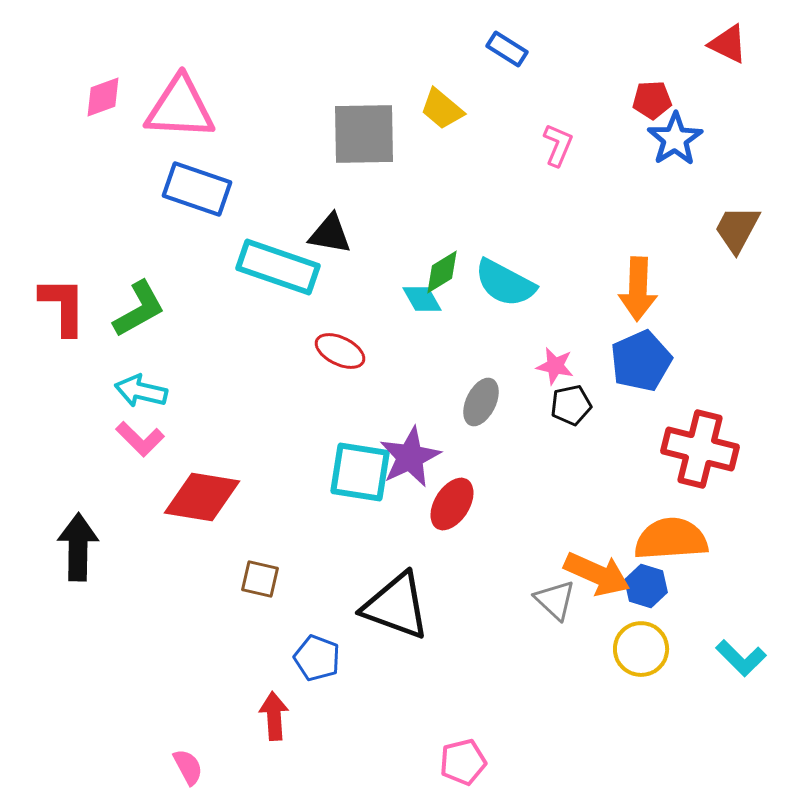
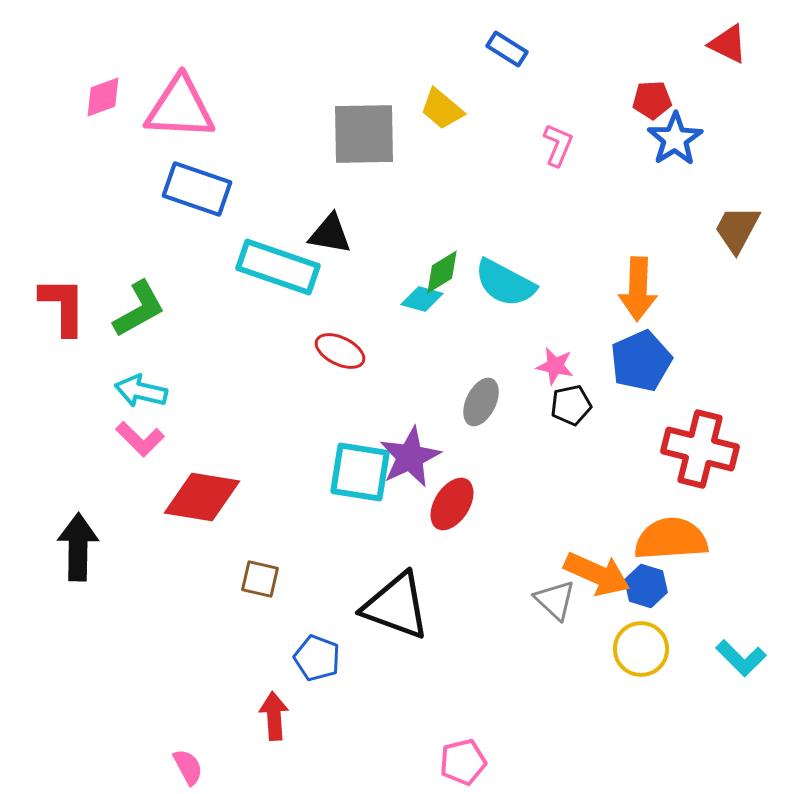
cyan diamond at (422, 299): rotated 45 degrees counterclockwise
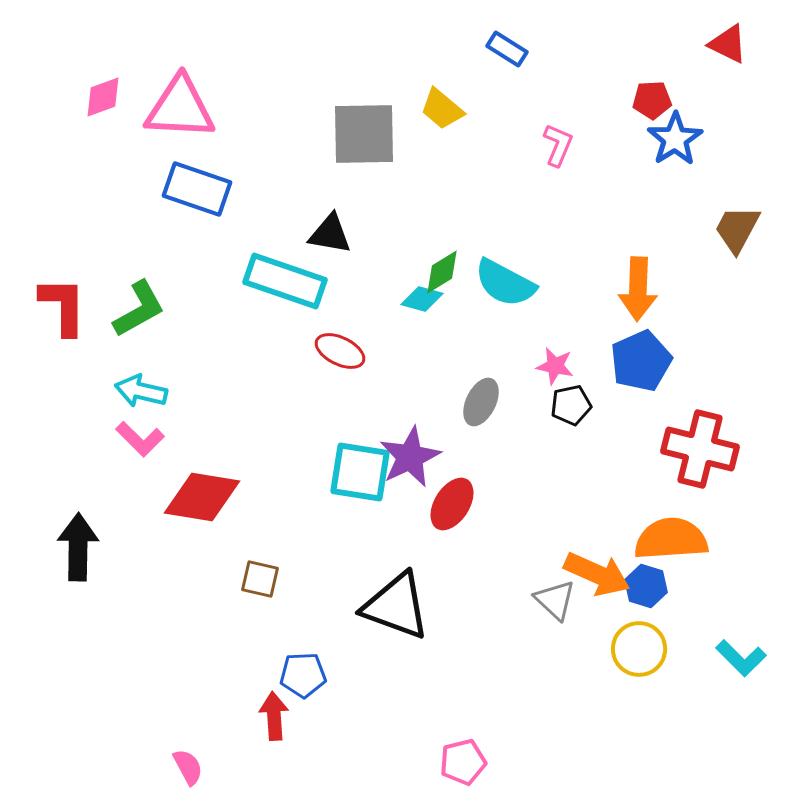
cyan rectangle at (278, 267): moved 7 px right, 14 px down
yellow circle at (641, 649): moved 2 px left
blue pentagon at (317, 658): moved 14 px left, 17 px down; rotated 24 degrees counterclockwise
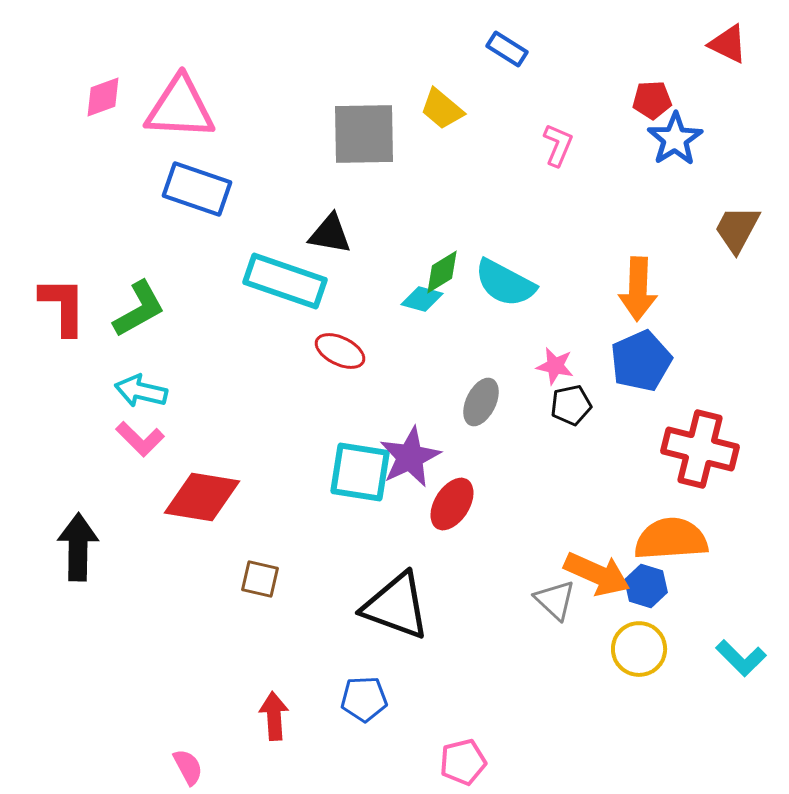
blue pentagon at (303, 675): moved 61 px right, 24 px down
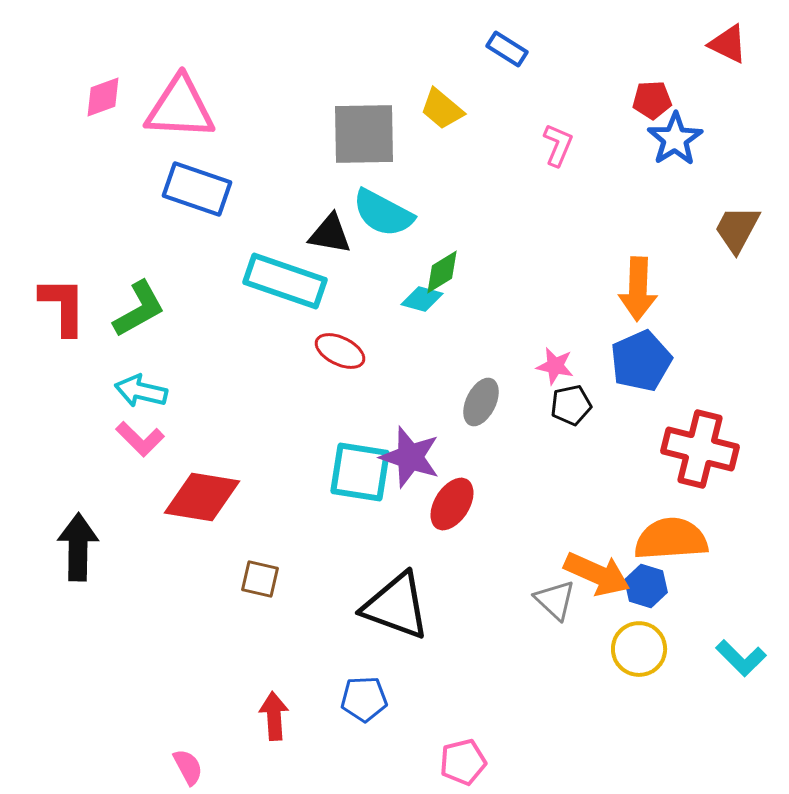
cyan semicircle at (505, 283): moved 122 px left, 70 px up
purple star at (410, 457): rotated 28 degrees counterclockwise
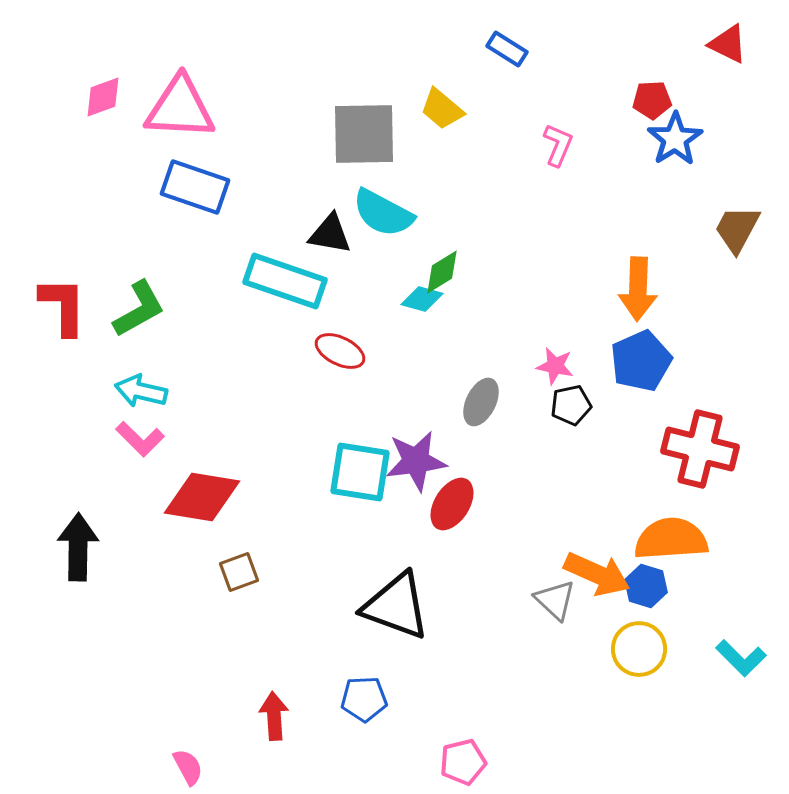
blue rectangle at (197, 189): moved 2 px left, 2 px up
purple star at (410, 457): moved 6 px right, 4 px down; rotated 26 degrees counterclockwise
brown square at (260, 579): moved 21 px left, 7 px up; rotated 33 degrees counterclockwise
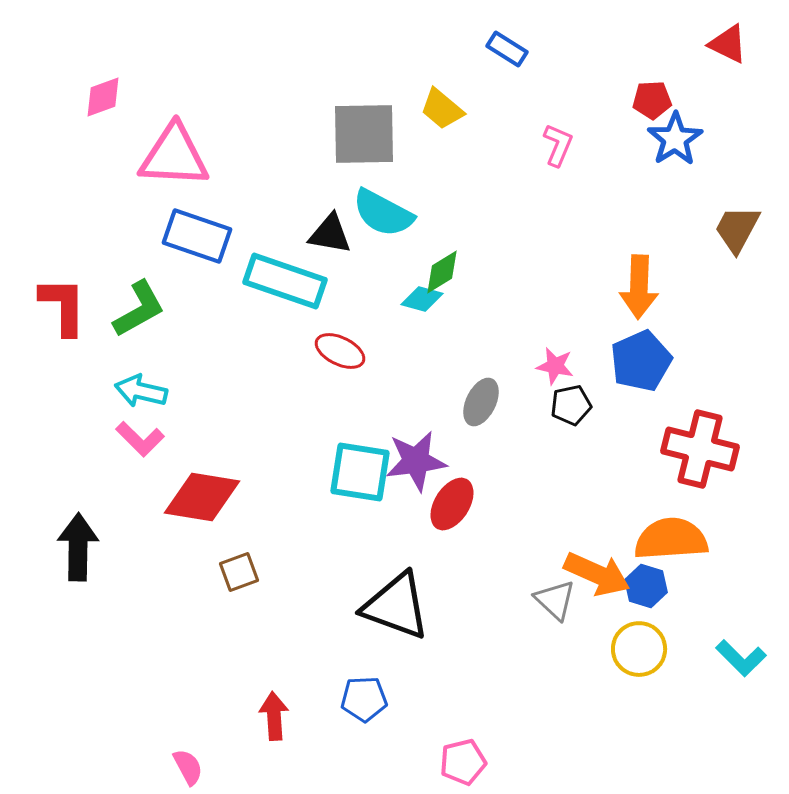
pink triangle at (180, 108): moved 6 px left, 48 px down
blue rectangle at (195, 187): moved 2 px right, 49 px down
orange arrow at (638, 289): moved 1 px right, 2 px up
